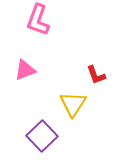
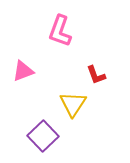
pink L-shape: moved 22 px right, 11 px down
pink triangle: moved 2 px left, 1 px down
purple square: moved 1 px right
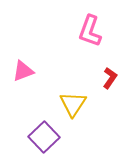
pink L-shape: moved 30 px right
red L-shape: moved 14 px right, 3 px down; rotated 125 degrees counterclockwise
purple square: moved 1 px right, 1 px down
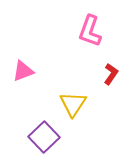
red L-shape: moved 1 px right, 4 px up
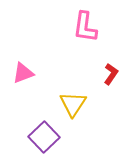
pink L-shape: moved 5 px left, 4 px up; rotated 12 degrees counterclockwise
pink triangle: moved 2 px down
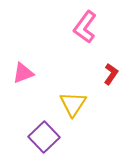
pink L-shape: rotated 28 degrees clockwise
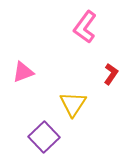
pink triangle: moved 1 px up
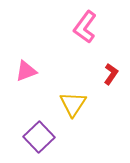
pink triangle: moved 3 px right, 1 px up
purple square: moved 5 px left
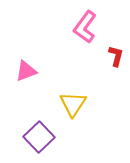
red L-shape: moved 5 px right, 18 px up; rotated 20 degrees counterclockwise
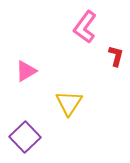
pink triangle: rotated 10 degrees counterclockwise
yellow triangle: moved 4 px left, 1 px up
purple square: moved 14 px left
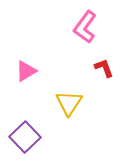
red L-shape: moved 12 px left, 12 px down; rotated 35 degrees counterclockwise
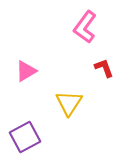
purple square: rotated 16 degrees clockwise
